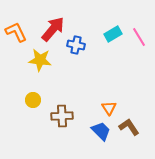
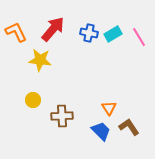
blue cross: moved 13 px right, 12 px up
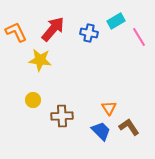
cyan rectangle: moved 3 px right, 13 px up
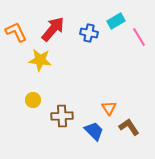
blue trapezoid: moved 7 px left
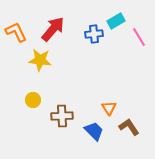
blue cross: moved 5 px right, 1 px down; rotated 18 degrees counterclockwise
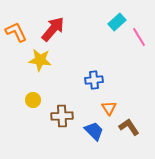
cyan rectangle: moved 1 px right, 1 px down; rotated 12 degrees counterclockwise
blue cross: moved 46 px down
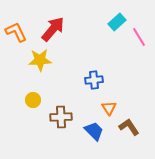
yellow star: rotated 10 degrees counterclockwise
brown cross: moved 1 px left, 1 px down
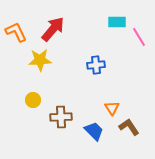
cyan rectangle: rotated 42 degrees clockwise
blue cross: moved 2 px right, 15 px up
orange triangle: moved 3 px right
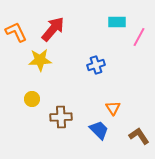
pink line: rotated 60 degrees clockwise
blue cross: rotated 12 degrees counterclockwise
yellow circle: moved 1 px left, 1 px up
orange triangle: moved 1 px right
brown L-shape: moved 10 px right, 9 px down
blue trapezoid: moved 5 px right, 1 px up
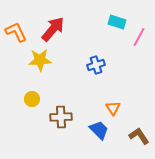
cyan rectangle: rotated 18 degrees clockwise
